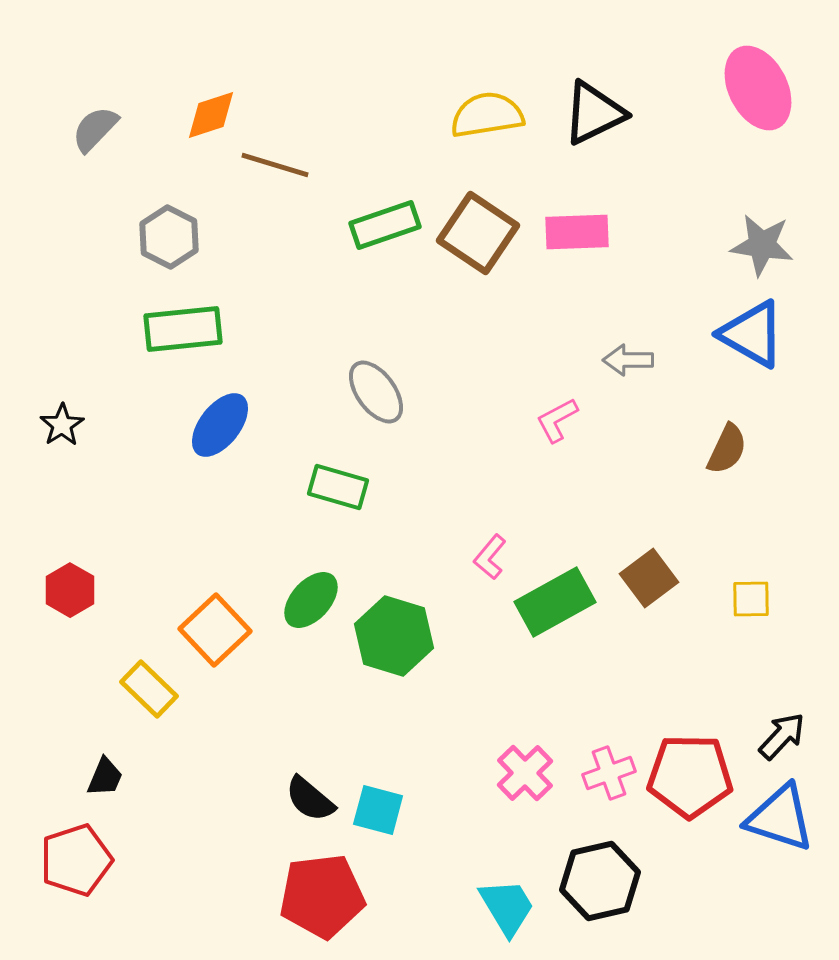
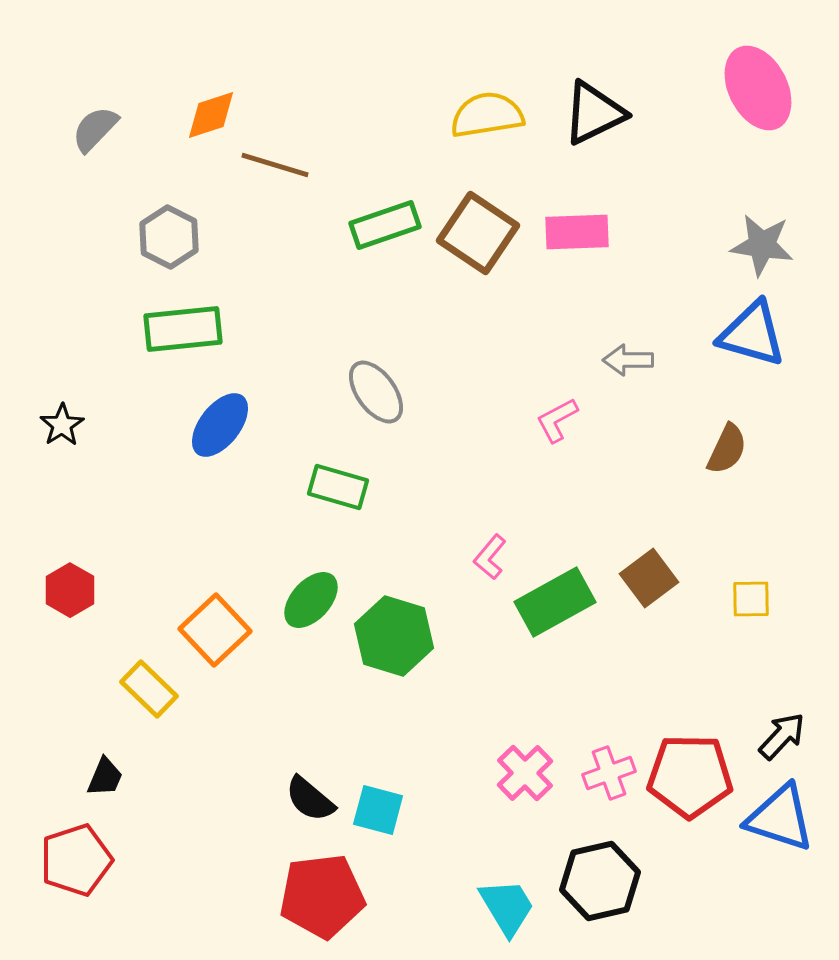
blue triangle at (752, 334): rotated 14 degrees counterclockwise
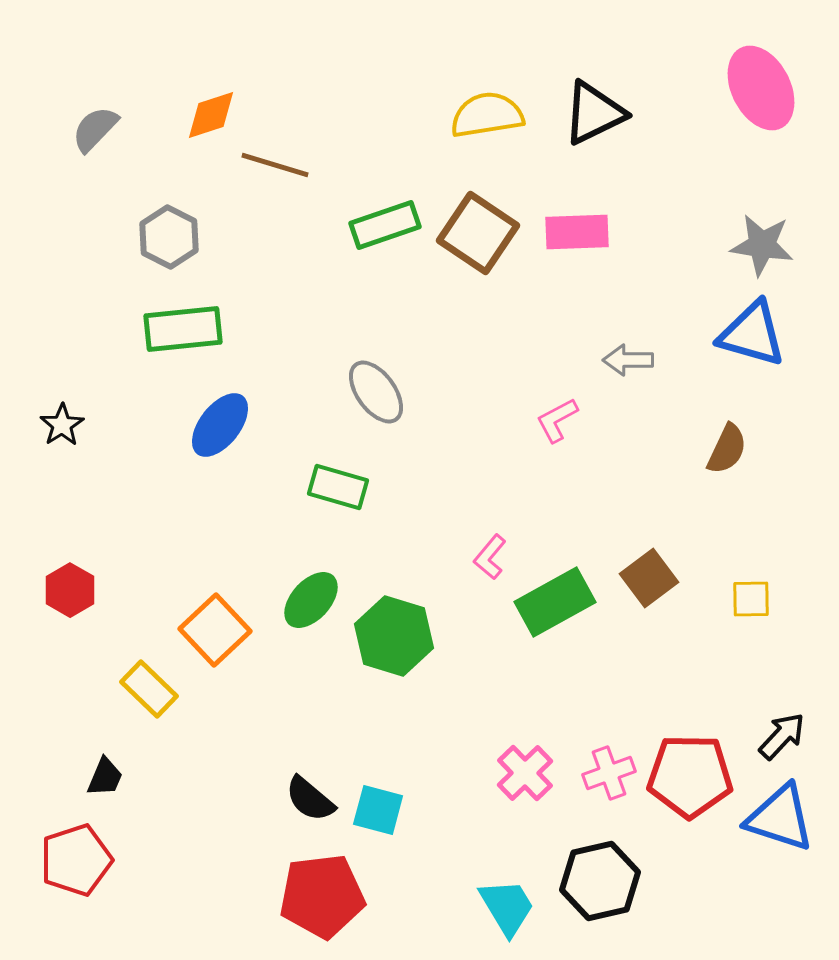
pink ellipse at (758, 88): moved 3 px right
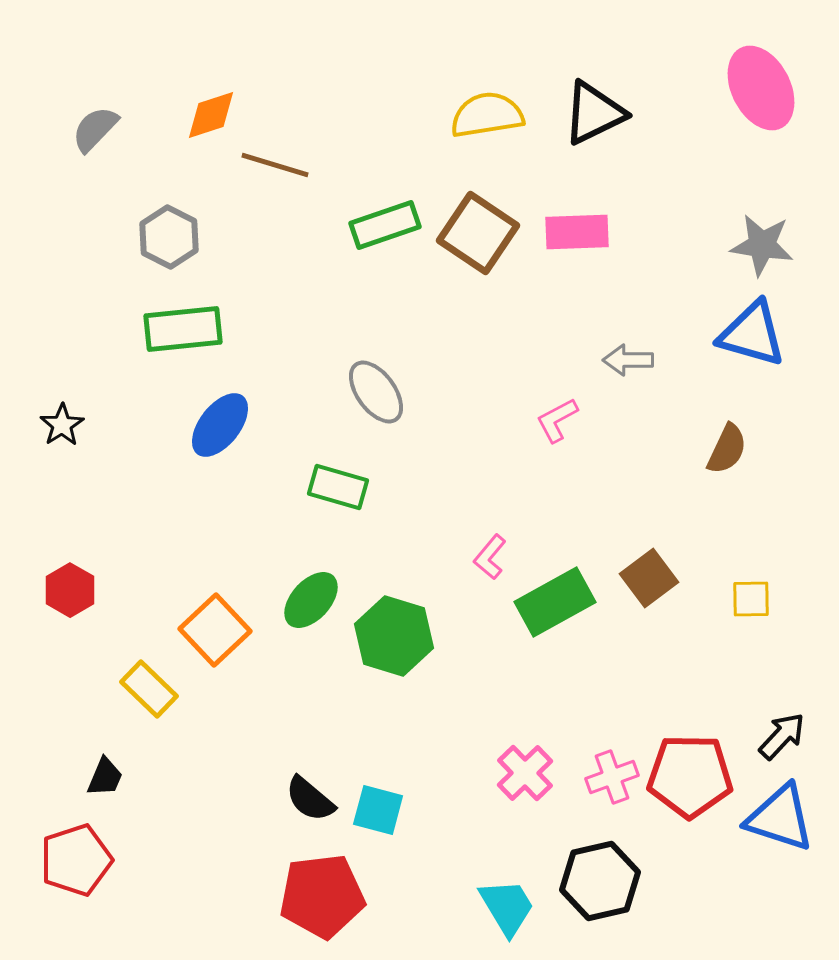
pink cross at (609, 773): moved 3 px right, 4 px down
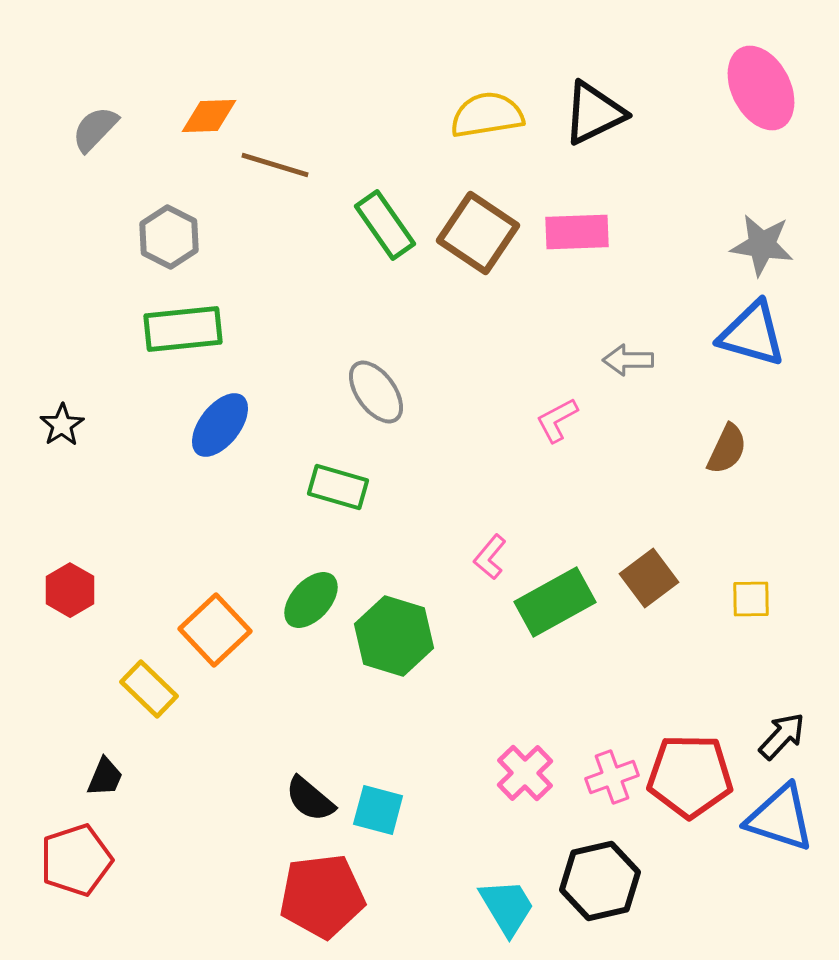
orange diamond at (211, 115): moved 2 px left, 1 px down; rotated 16 degrees clockwise
green rectangle at (385, 225): rotated 74 degrees clockwise
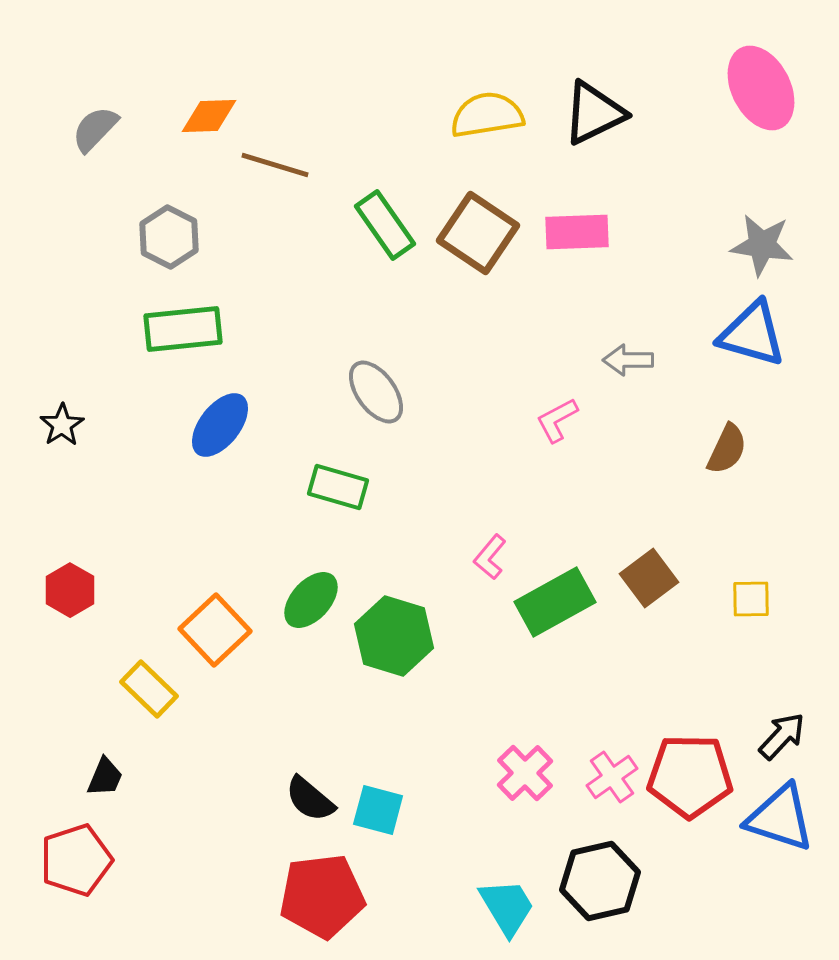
pink cross at (612, 777): rotated 15 degrees counterclockwise
